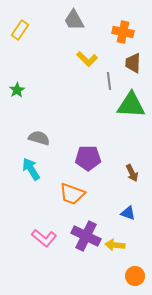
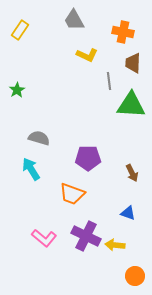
yellow L-shape: moved 4 px up; rotated 20 degrees counterclockwise
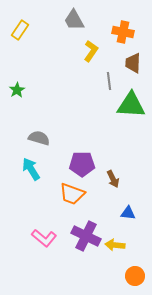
yellow L-shape: moved 4 px right, 4 px up; rotated 80 degrees counterclockwise
purple pentagon: moved 6 px left, 6 px down
brown arrow: moved 19 px left, 6 px down
blue triangle: rotated 14 degrees counterclockwise
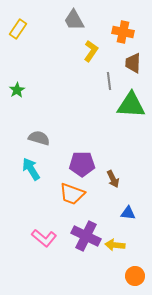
yellow rectangle: moved 2 px left, 1 px up
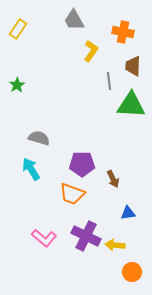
brown trapezoid: moved 3 px down
green star: moved 5 px up
blue triangle: rotated 14 degrees counterclockwise
orange circle: moved 3 px left, 4 px up
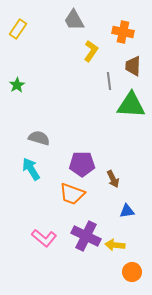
blue triangle: moved 1 px left, 2 px up
